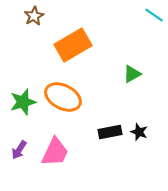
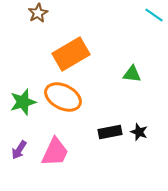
brown star: moved 4 px right, 3 px up
orange rectangle: moved 2 px left, 9 px down
green triangle: rotated 36 degrees clockwise
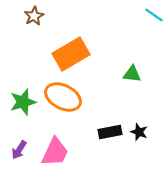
brown star: moved 4 px left, 3 px down
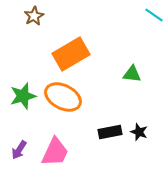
green star: moved 6 px up
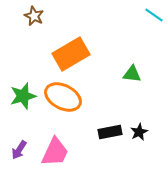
brown star: rotated 18 degrees counterclockwise
black star: rotated 24 degrees clockwise
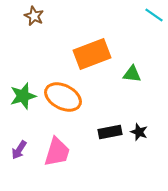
orange rectangle: moved 21 px right; rotated 9 degrees clockwise
black star: rotated 24 degrees counterclockwise
pink trapezoid: moved 2 px right; rotated 8 degrees counterclockwise
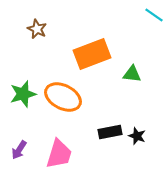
brown star: moved 3 px right, 13 px down
green star: moved 2 px up
black star: moved 2 px left, 4 px down
pink trapezoid: moved 2 px right, 2 px down
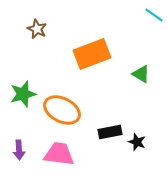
green triangle: moved 9 px right; rotated 24 degrees clockwise
orange ellipse: moved 1 px left, 13 px down
black star: moved 6 px down
purple arrow: rotated 36 degrees counterclockwise
pink trapezoid: rotated 100 degrees counterclockwise
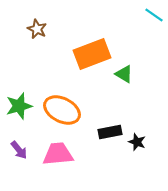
green triangle: moved 17 px left
green star: moved 4 px left, 12 px down
purple arrow: rotated 36 degrees counterclockwise
pink trapezoid: moved 1 px left; rotated 12 degrees counterclockwise
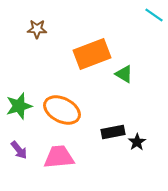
brown star: rotated 24 degrees counterclockwise
black rectangle: moved 3 px right
black star: rotated 18 degrees clockwise
pink trapezoid: moved 1 px right, 3 px down
